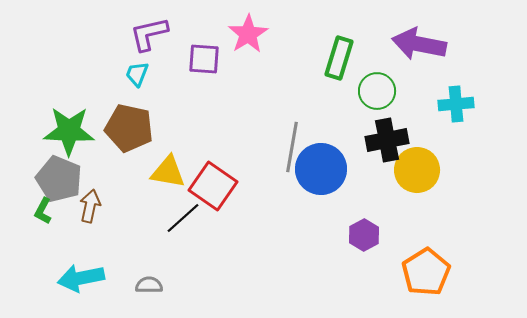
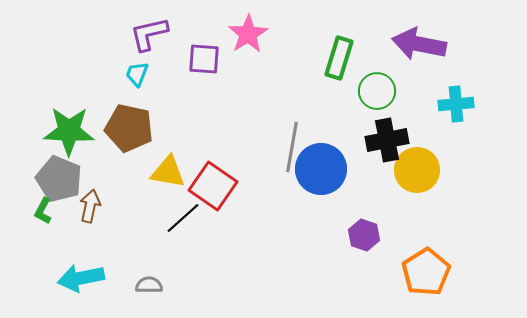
purple hexagon: rotated 12 degrees counterclockwise
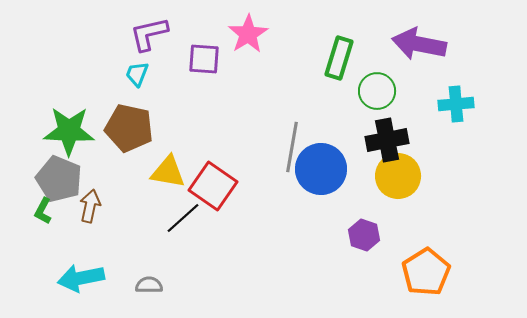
yellow circle: moved 19 px left, 6 px down
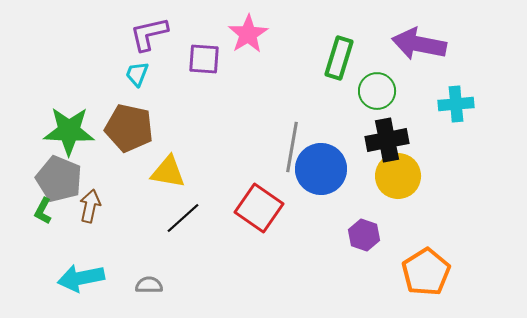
red square: moved 46 px right, 22 px down
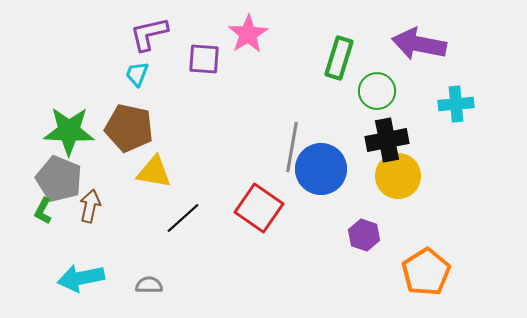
yellow triangle: moved 14 px left
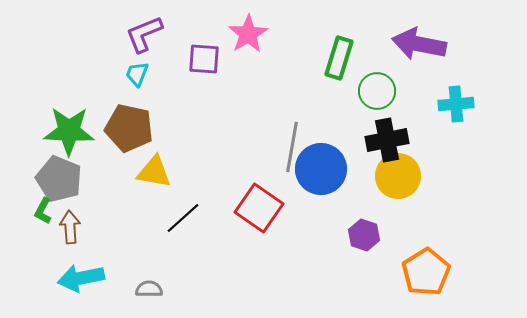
purple L-shape: moved 5 px left; rotated 9 degrees counterclockwise
brown arrow: moved 20 px left, 21 px down; rotated 16 degrees counterclockwise
gray semicircle: moved 4 px down
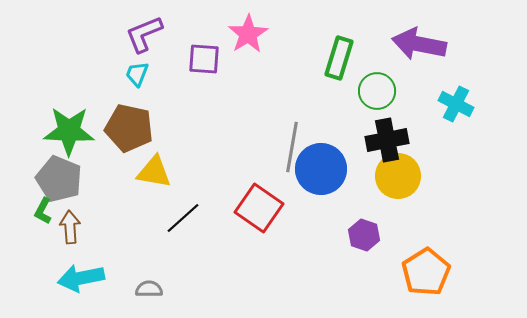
cyan cross: rotated 32 degrees clockwise
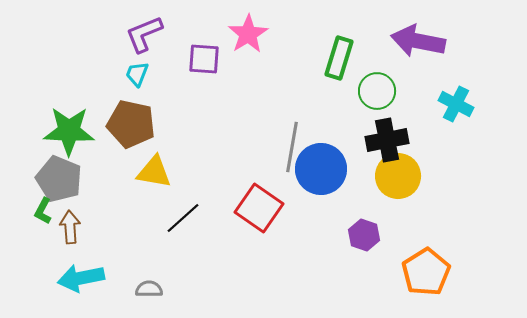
purple arrow: moved 1 px left, 3 px up
brown pentagon: moved 2 px right, 4 px up
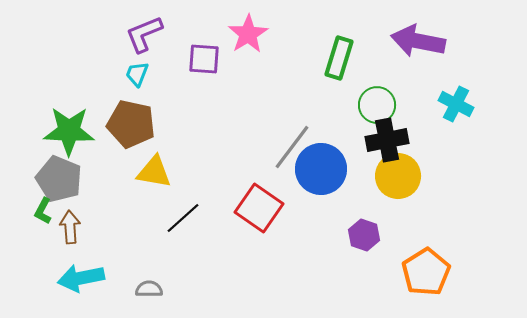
green circle: moved 14 px down
gray line: rotated 27 degrees clockwise
